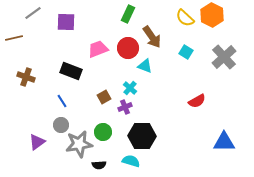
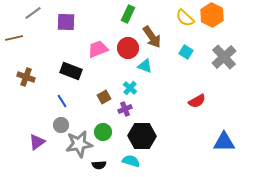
purple cross: moved 2 px down
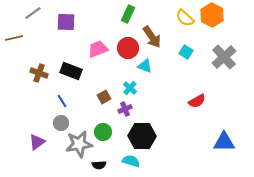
brown cross: moved 13 px right, 4 px up
gray circle: moved 2 px up
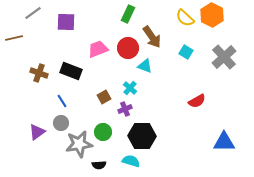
purple triangle: moved 10 px up
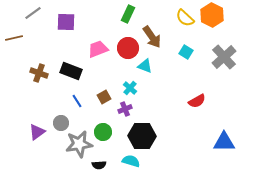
blue line: moved 15 px right
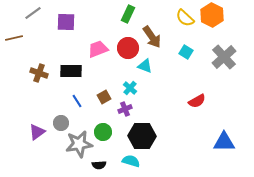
black rectangle: rotated 20 degrees counterclockwise
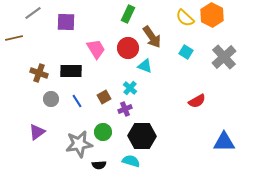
pink trapezoid: moved 2 px left; rotated 80 degrees clockwise
gray circle: moved 10 px left, 24 px up
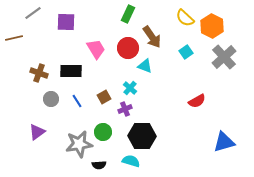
orange hexagon: moved 11 px down
cyan square: rotated 24 degrees clockwise
blue triangle: rotated 15 degrees counterclockwise
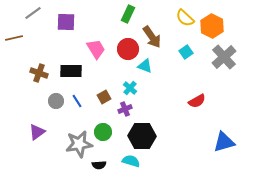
red circle: moved 1 px down
gray circle: moved 5 px right, 2 px down
